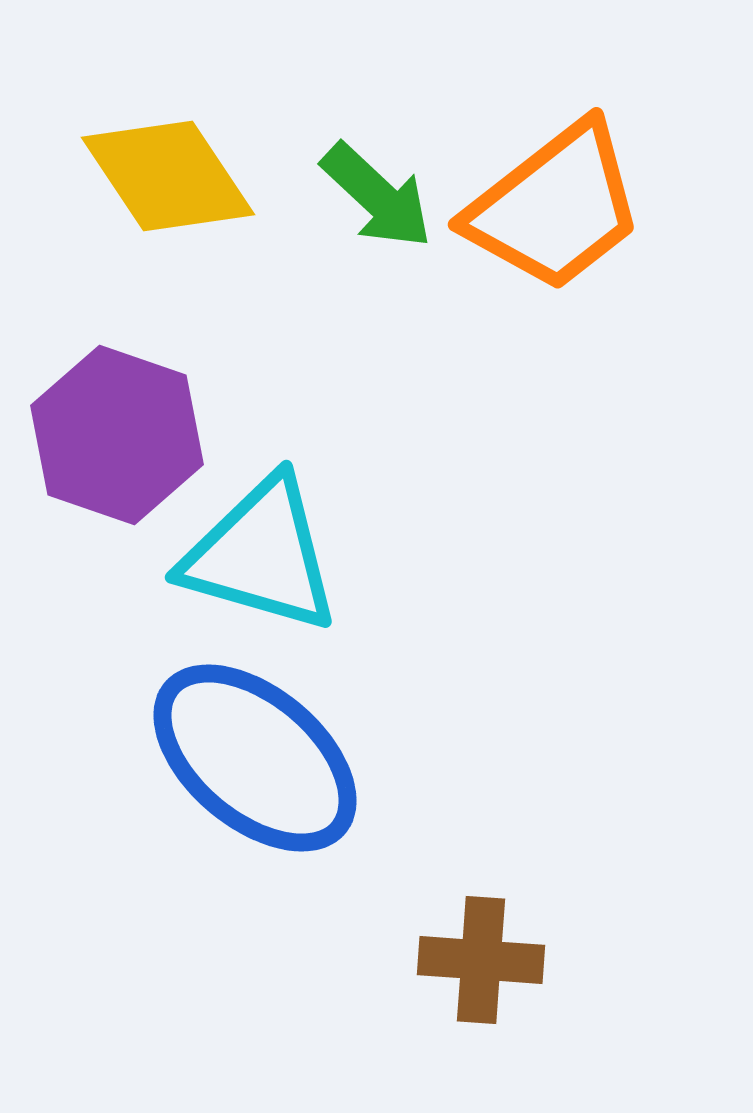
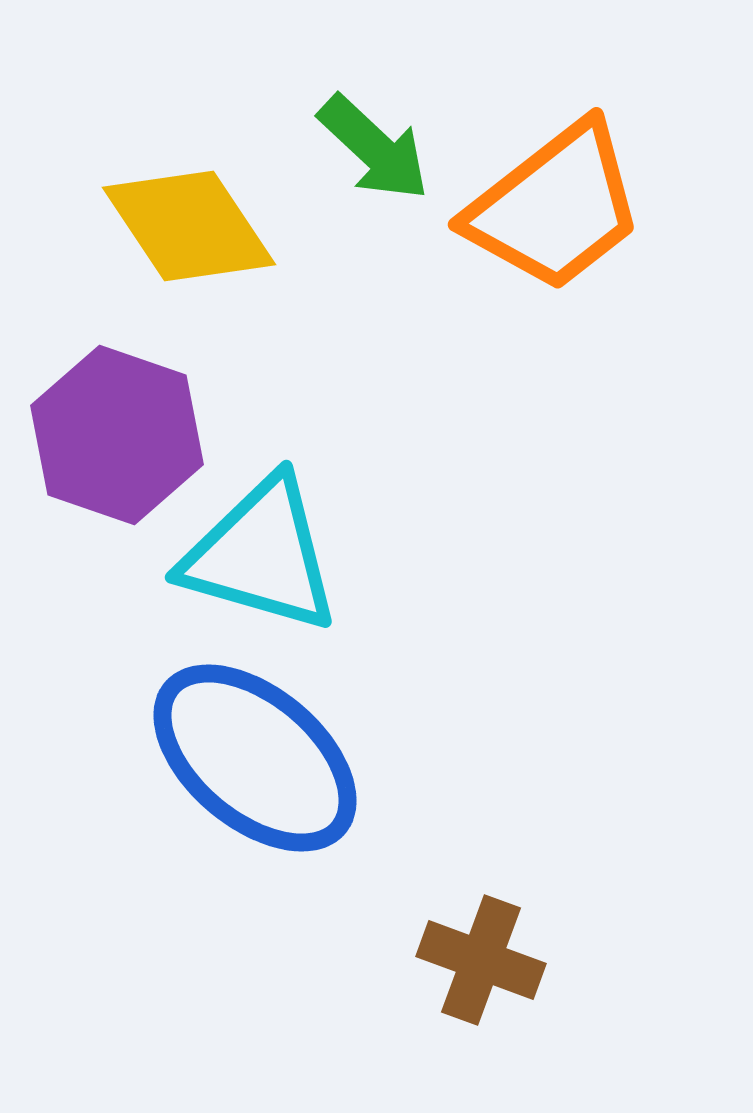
yellow diamond: moved 21 px right, 50 px down
green arrow: moved 3 px left, 48 px up
brown cross: rotated 16 degrees clockwise
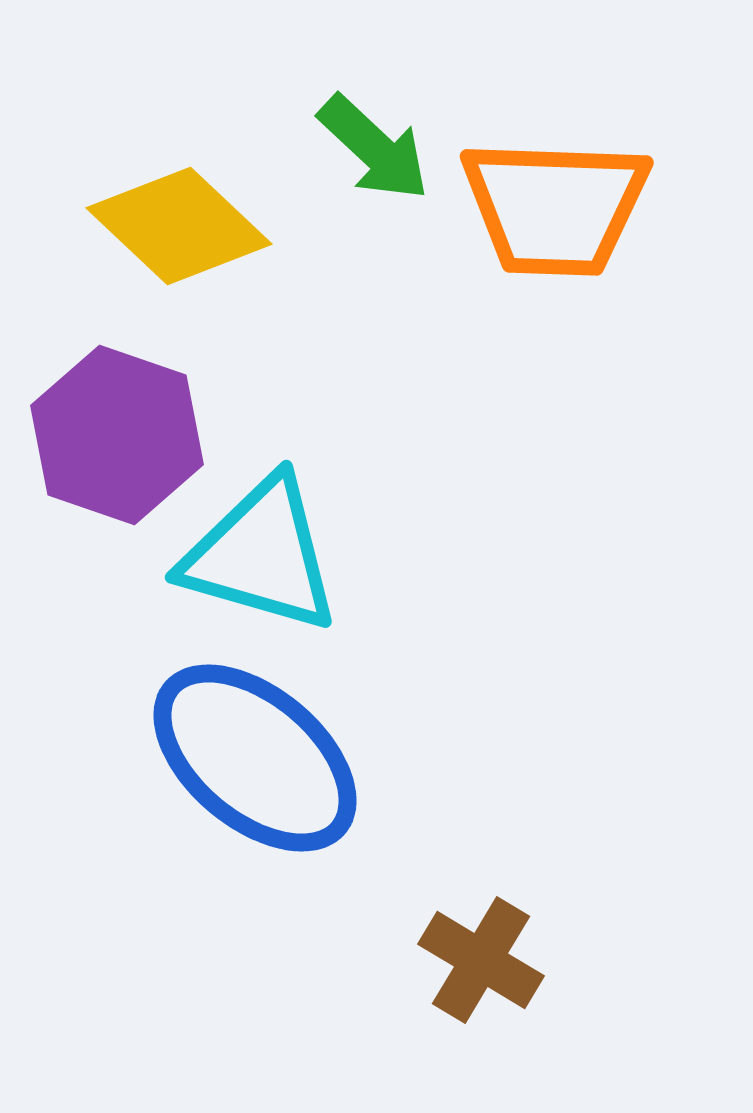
orange trapezoid: rotated 40 degrees clockwise
yellow diamond: moved 10 px left; rotated 13 degrees counterclockwise
brown cross: rotated 11 degrees clockwise
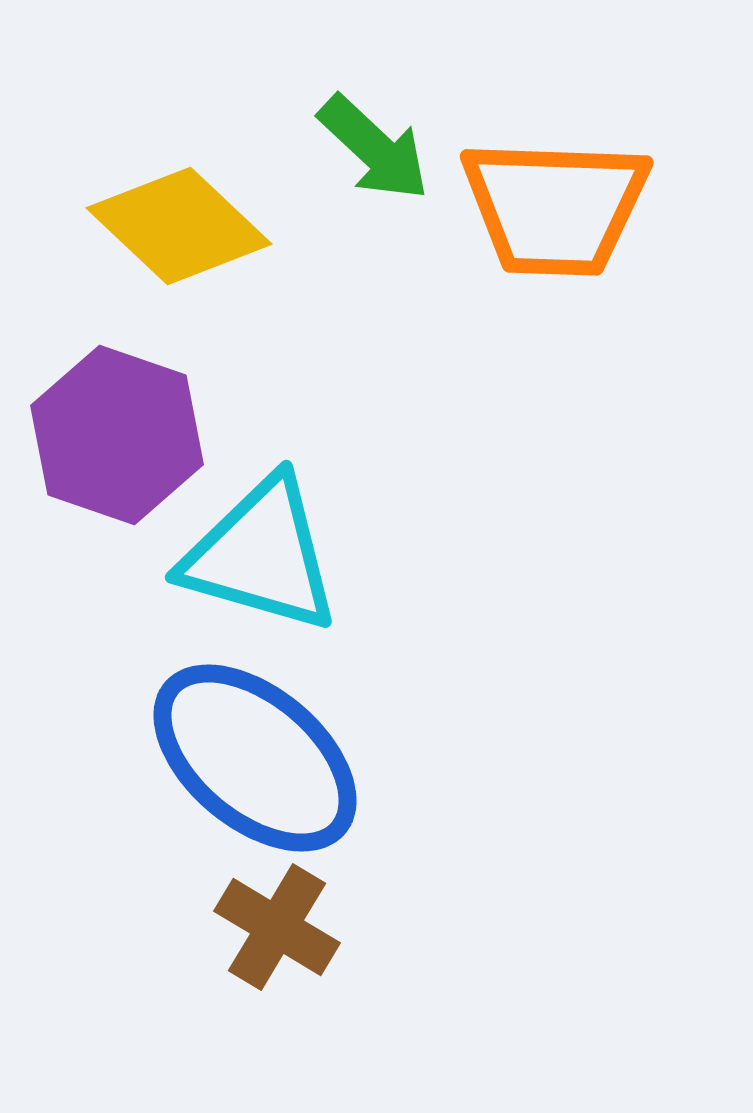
brown cross: moved 204 px left, 33 px up
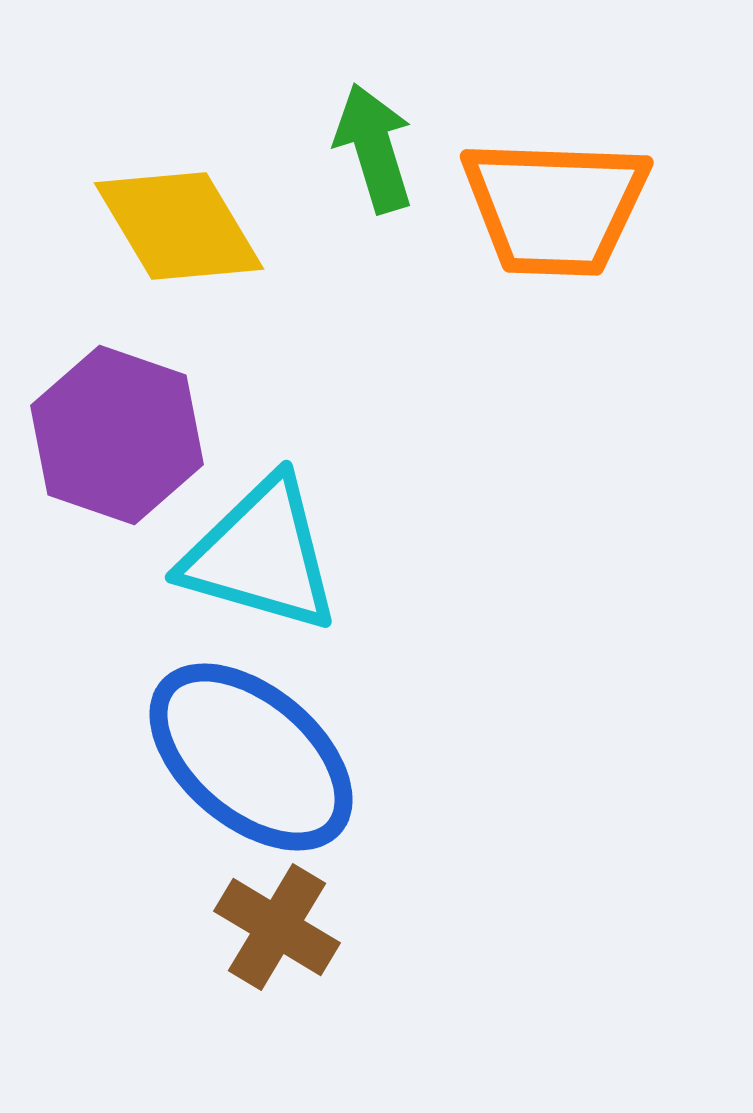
green arrow: rotated 150 degrees counterclockwise
yellow diamond: rotated 16 degrees clockwise
blue ellipse: moved 4 px left, 1 px up
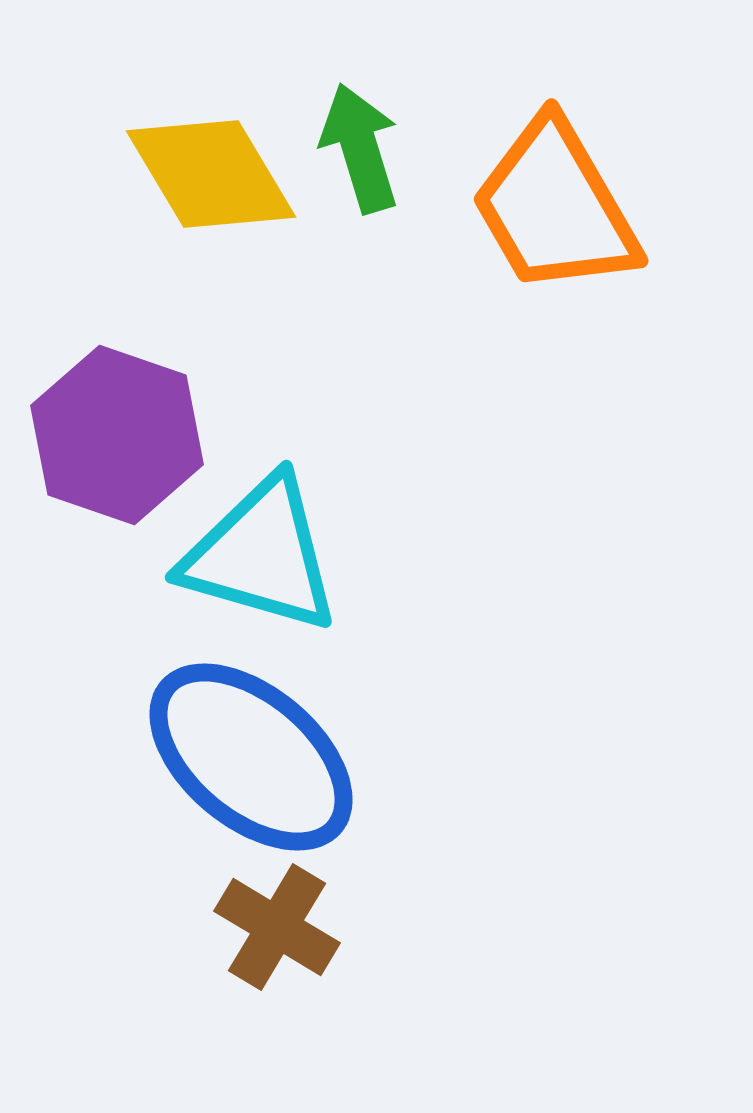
green arrow: moved 14 px left
orange trapezoid: rotated 58 degrees clockwise
yellow diamond: moved 32 px right, 52 px up
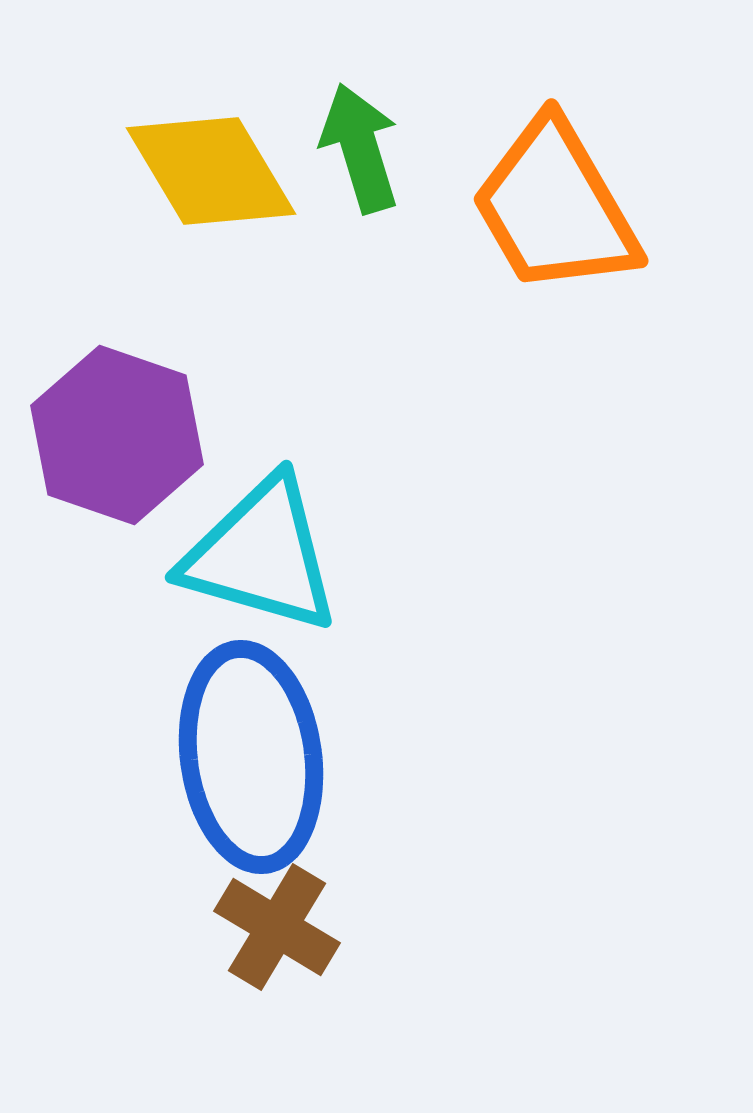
yellow diamond: moved 3 px up
blue ellipse: rotated 42 degrees clockwise
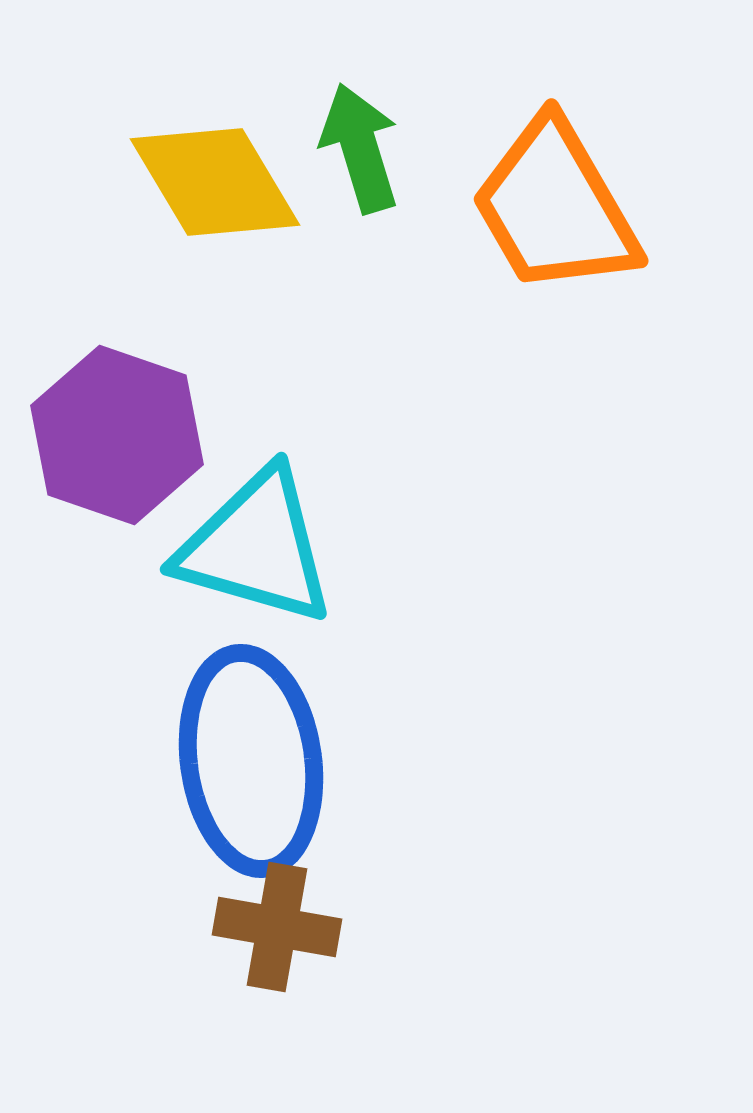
yellow diamond: moved 4 px right, 11 px down
cyan triangle: moved 5 px left, 8 px up
blue ellipse: moved 4 px down
brown cross: rotated 21 degrees counterclockwise
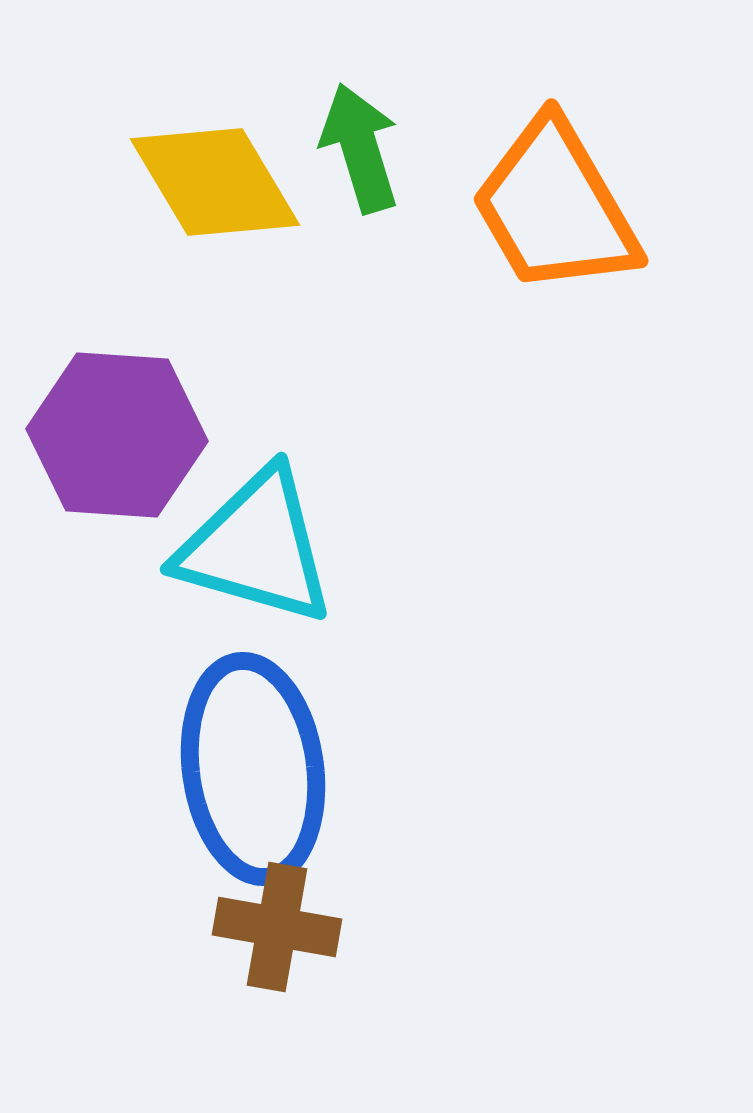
purple hexagon: rotated 15 degrees counterclockwise
blue ellipse: moved 2 px right, 8 px down
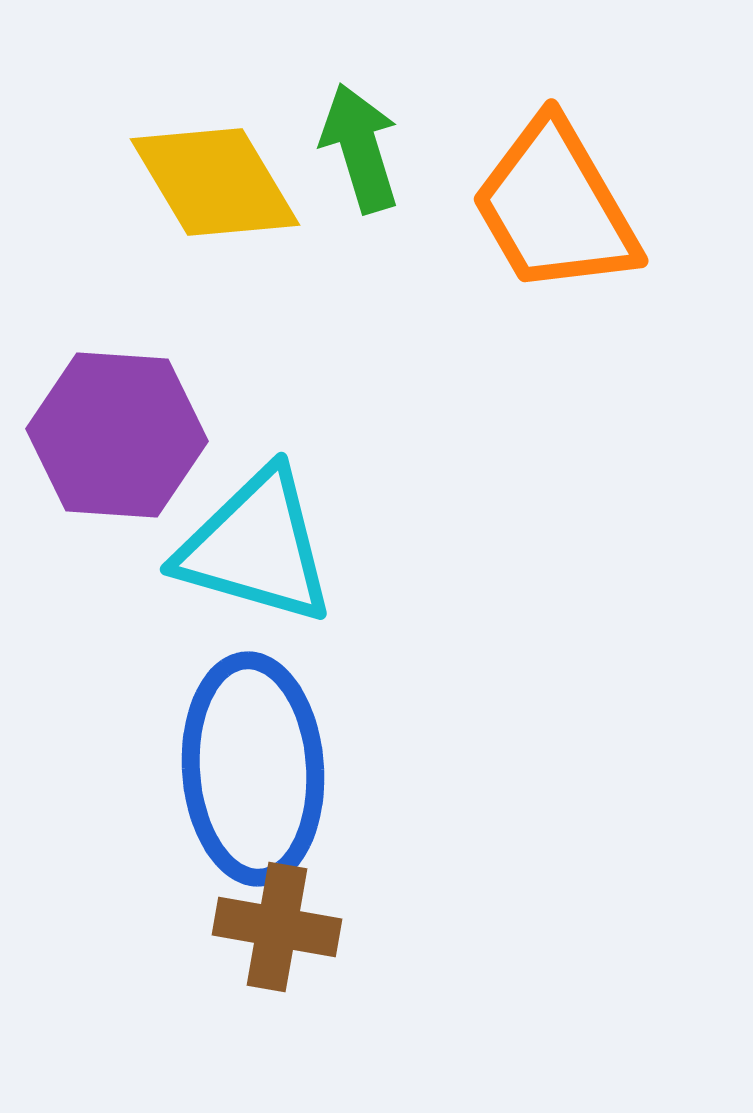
blue ellipse: rotated 4 degrees clockwise
